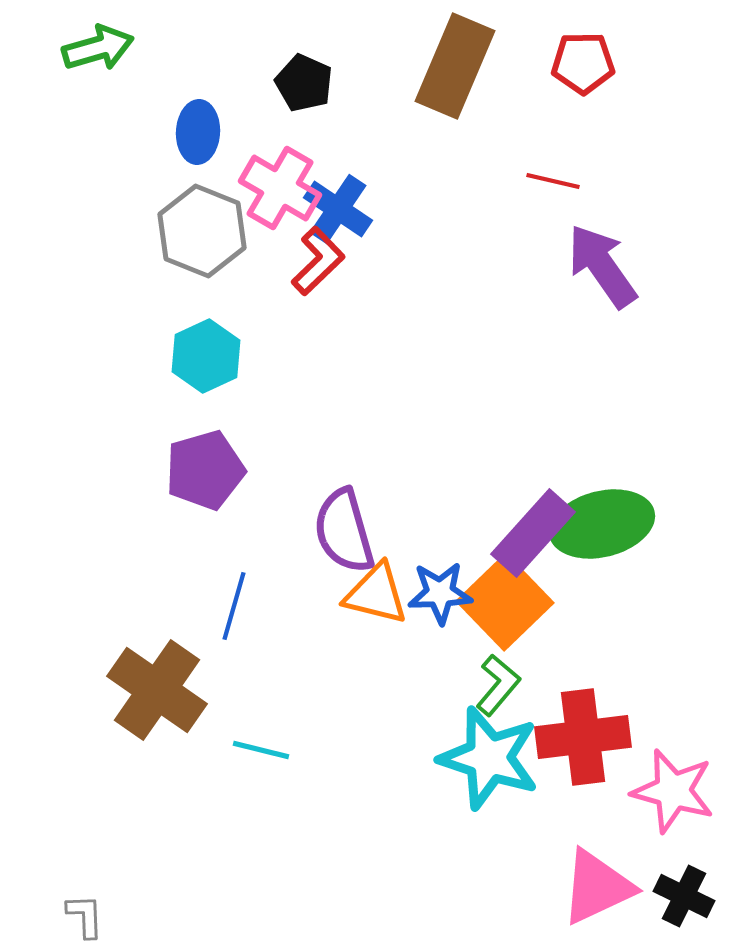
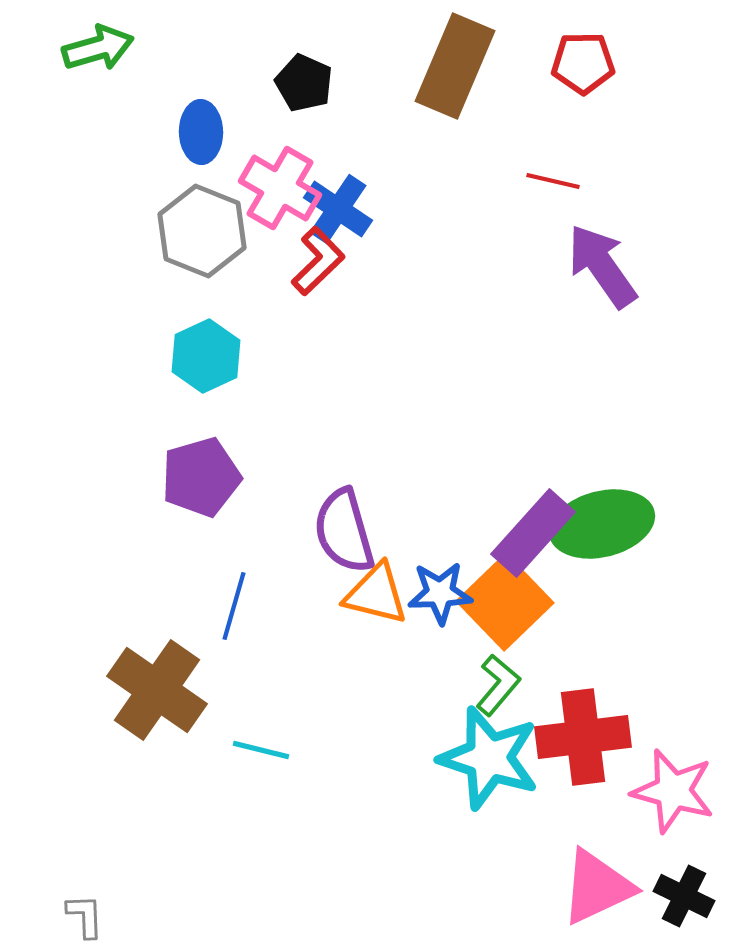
blue ellipse: moved 3 px right; rotated 4 degrees counterclockwise
purple pentagon: moved 4 px left, 7 px down
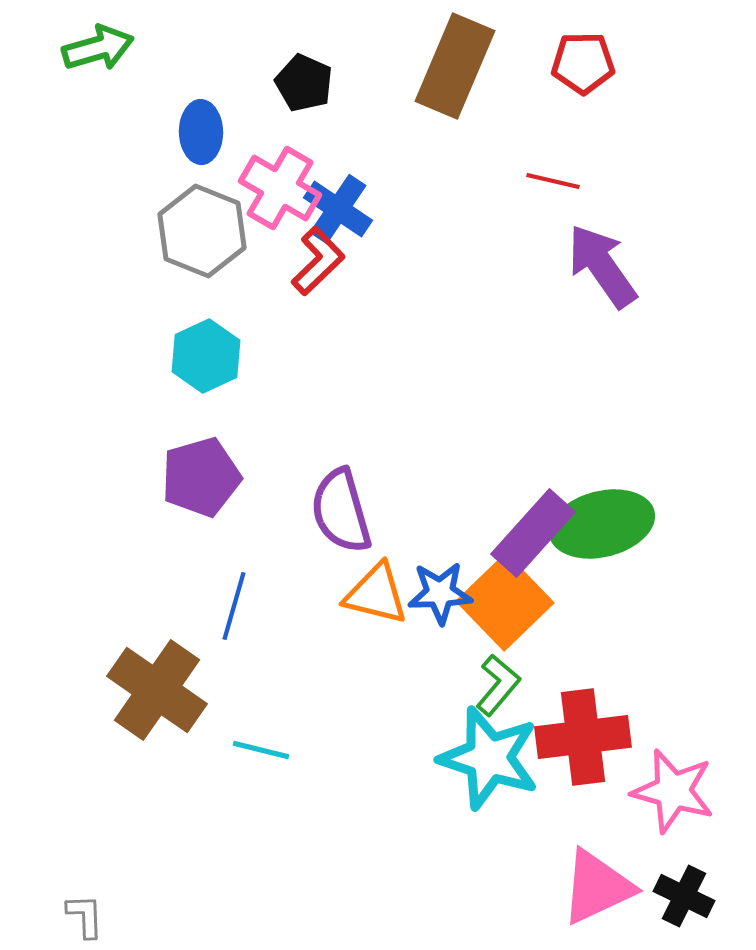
purple semicircle: moved 3 px left, 20 px up
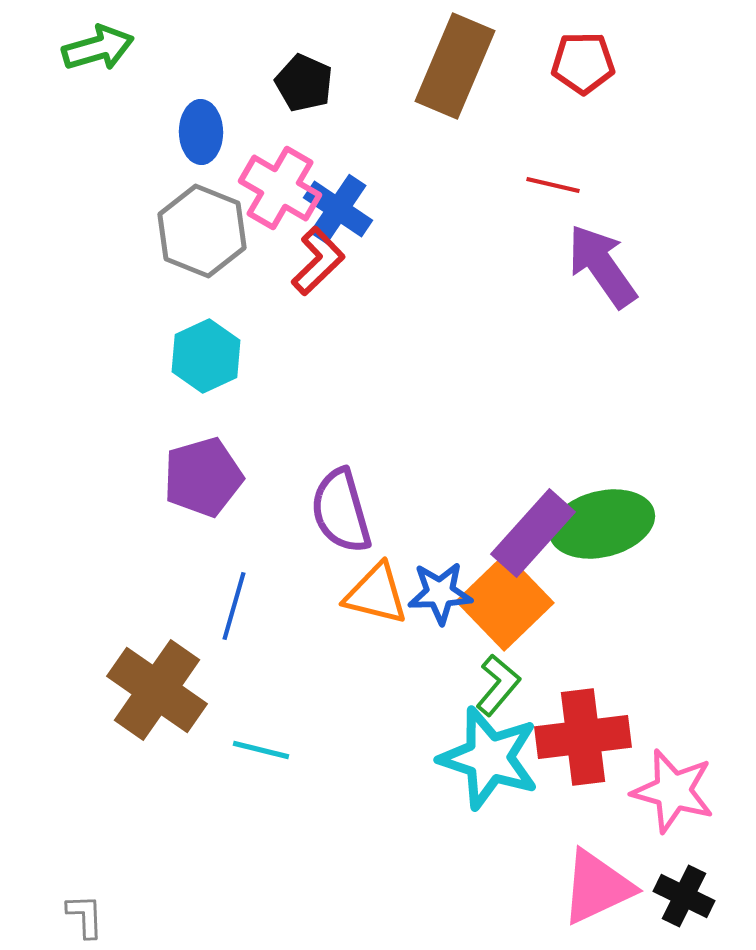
red line: moved 4 px down
purple pentagon: moved 2 px right
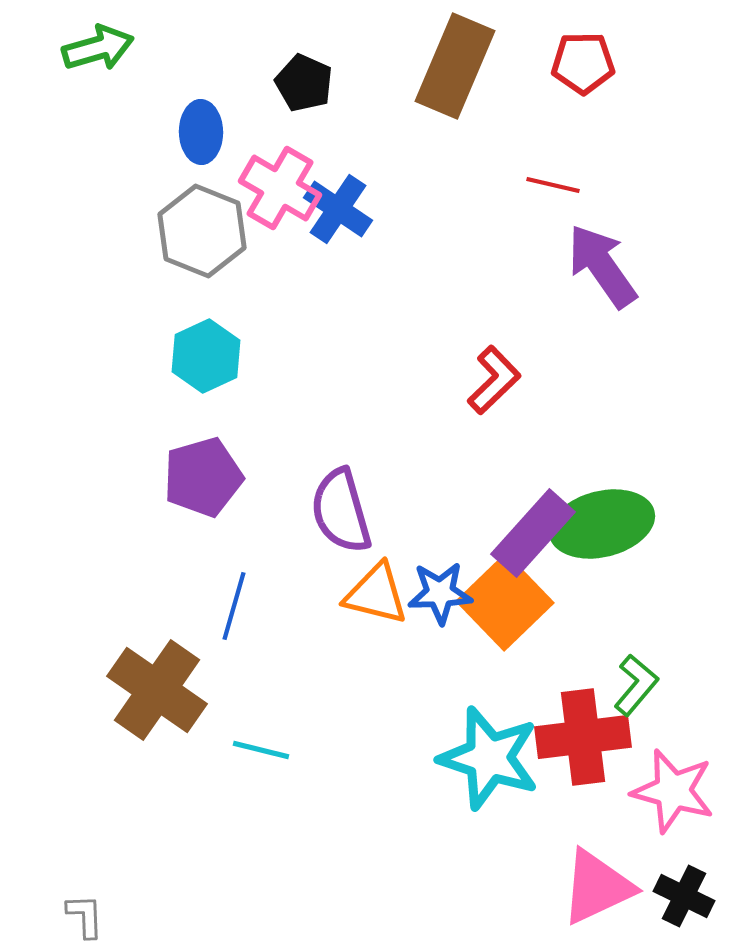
red L-shape: moved 176 px right, 119 px down
green L-shape: moved 138 px right
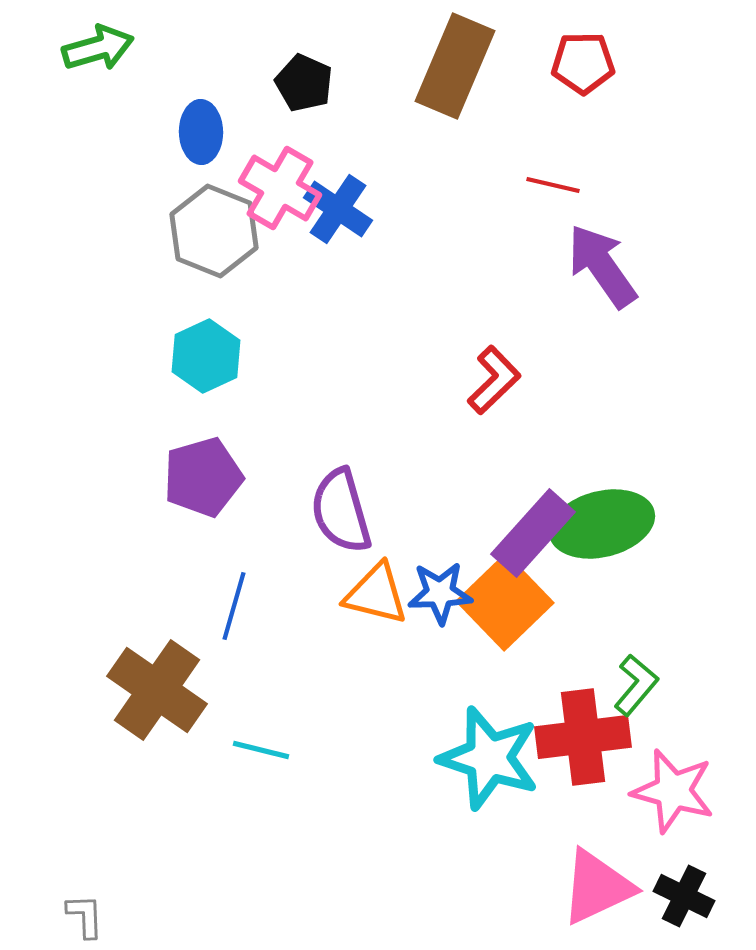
gray hexagon: moved 12 px right
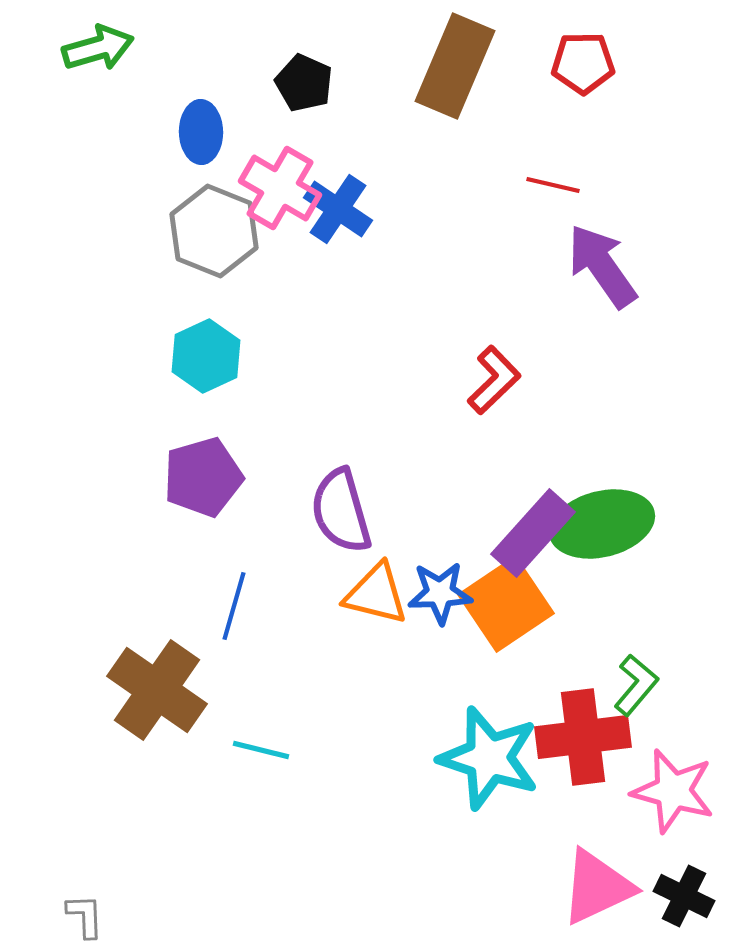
orange square: moved 1 px right, 2 px down; rotated 10 degrees clockwise
